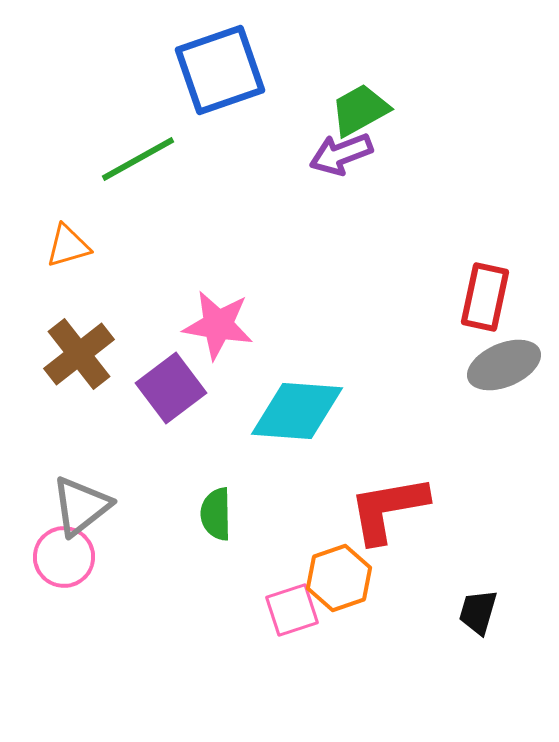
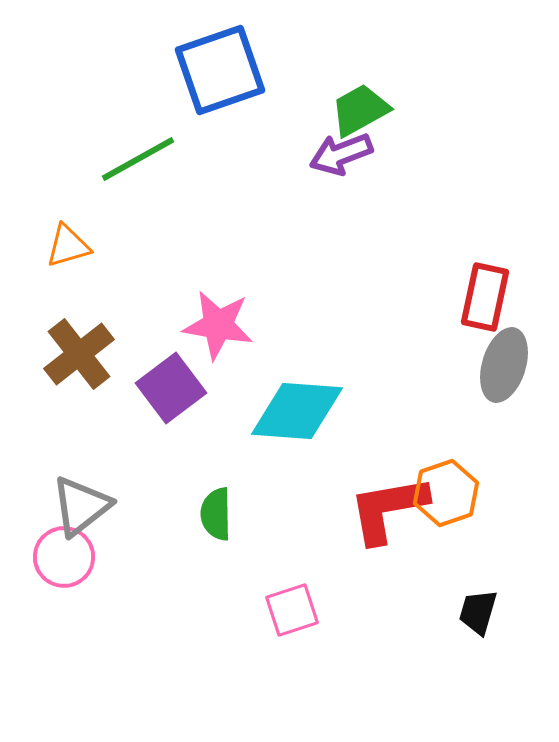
gray ellipse: rotated 50 degrees counterclockwise
orange hexagon: moved 107 px right, 85 px up
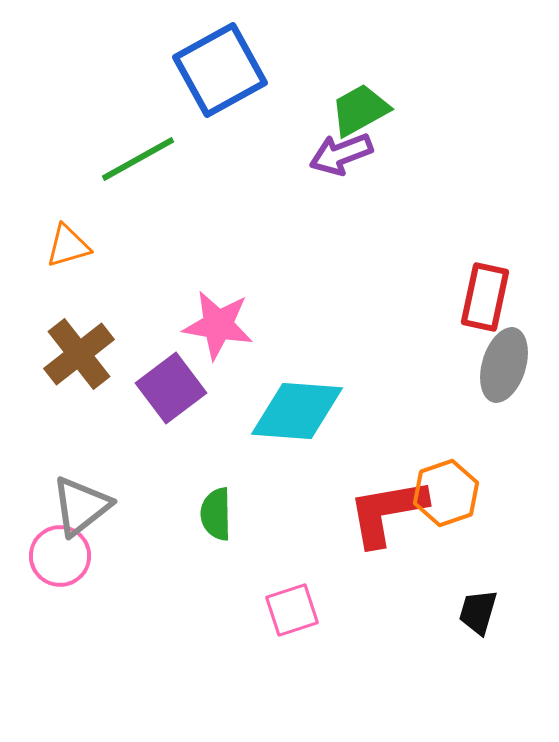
blue square: rotated 10 degrees counterclockwise
red L-shape: moved 1 px left, 3 px down
pink circle: moved 4 px left, 1 px up
